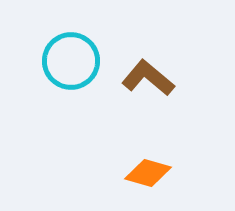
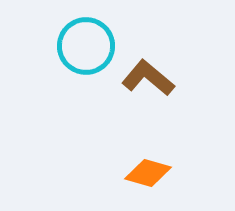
cyan circle: moved 15 px right, 15 px up
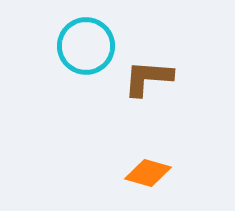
brown L-shape: rotated 36 degrees counterclockwise
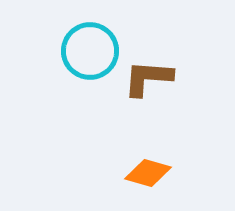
cyan circle: moved 4 px right, 5 px down
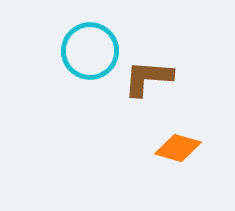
orange diamond: moved 30 px right, 25 px up
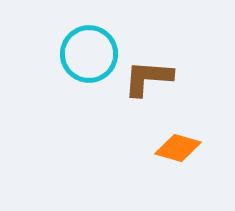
cyan circle: moved 1 px left, 3 px down
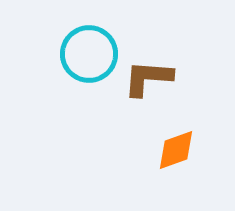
orange diamond: moved 2 px left, 2 px down; rotated 36 degrees counterclockwise
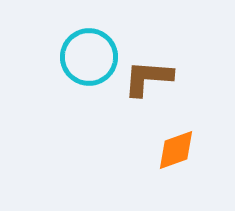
cyan circle: moved 3 px down
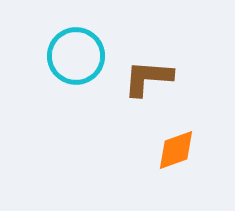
cyan circle: moved 13 px left, 1 px up
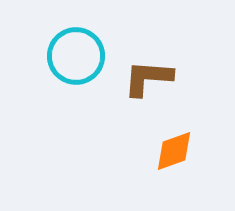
orange diamond: moved 2 px left, 1 px down
